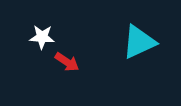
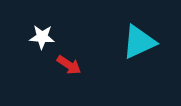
red arrow: moved 2 px right, 3 px down
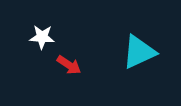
cyan triangle: moved 10 px down
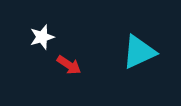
white star: rotated 20 degrees counterclockwise
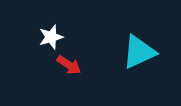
white star: moved 9 px right
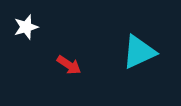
white star: moved 25 px left, 10 px up
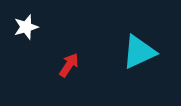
red arrow: rotated 90 degrees counterclockwise
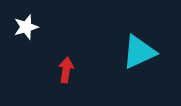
red arrow: moved 3 px left, 5 px down; rotated 25 degrees counterclockwise
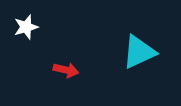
red arrow: rotated 95 degrees clockwise
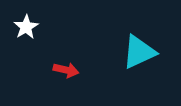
white star: rotated 15 degrees counterclockwise
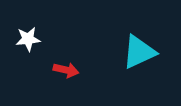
white star: moved 2 px right, 12 px down; rotated 25 degrees clockwise
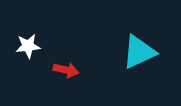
white star: moved 7 px down
